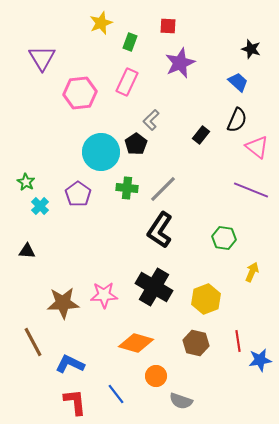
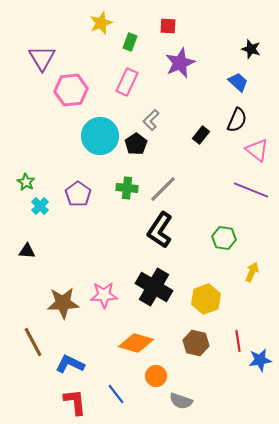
pink hexagon: moved 9 px left, 3 px up
pink triangle: moved 3 px down
cyan circle: moved 1 px left, 16 px up
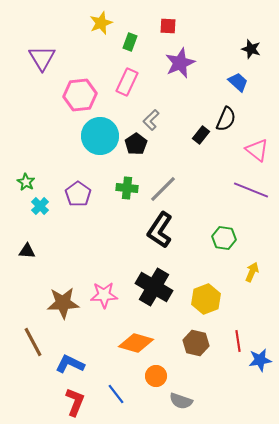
pink hexagon: moved 9 px right, 5 px down
black semicircle: moved 11 px left, 1 px up
red L-shape: rotated 28 degrees clockwise
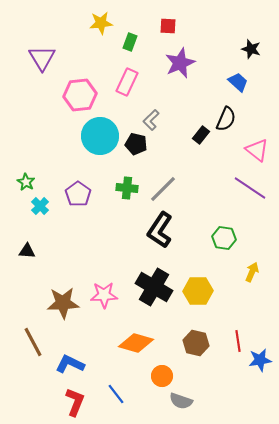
yellow star: rotated 15 degrees clockwise
black pentagon: rotated 25 degrees counterclockwise
purple line: moved 1 px left, 2 px up; rotated 12 degrees clockwise
yellow hexagon: moved 8 px left, 8 px up; rotated 20 degrees clockwise
orange circle: moved 6 px right
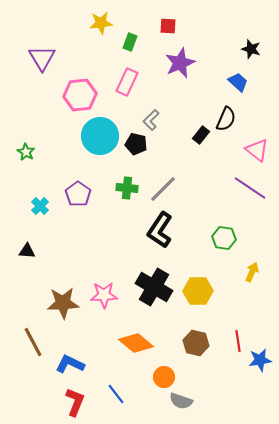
green star: moved 30 px up
orange diamond: rotated 24 degrees clockwise
orange circle: moved 2 px right, 1 px down
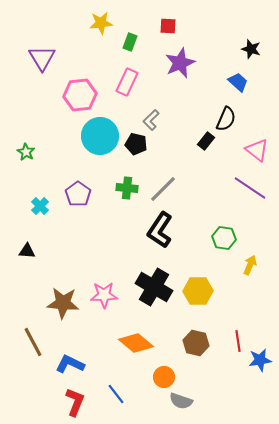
black rectangle: moved 5 px right, 6 px down
yellow arrow: moved 2 px left, 7 px up
brown star: rotated 8 degrees clockwise
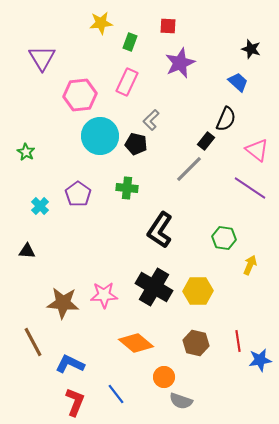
gray line: moved 26 px right, 20 px up
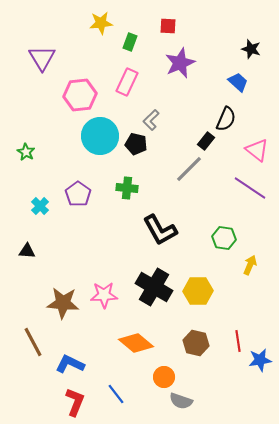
black L-shape: rotated 63 degrees counterclockwise
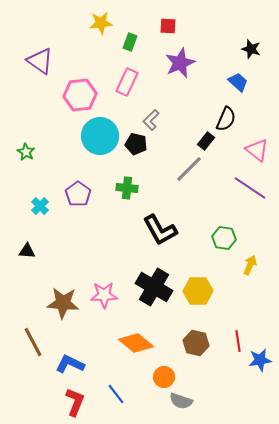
purple triangle: moved 2 px left, 3 px down; rotated 24 degrees counterclockwise
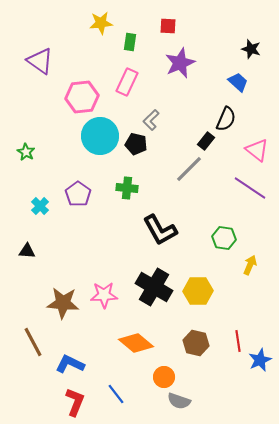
green rectangle: rotated 12 degrees counterclockwise
pink hexagon: moved 2 px right, 2 px down
blue star: rotated 15 degrees counterclockwise
gray semicircle: moved 2 px left
